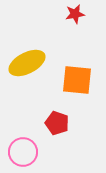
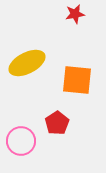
red pentagon: rotated 20 degrees clockwise
pink circle: moved 2 px left, 11 px up
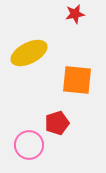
yellow ellipse: moved 2 px right, 10 px up
red pentagon: rotated 15 degrees clockwise
pink circle: moved 8 px right, 4 px down
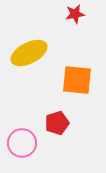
pink circle: moved 7 px left, 2 px up
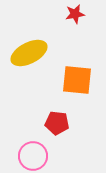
red pentagon: rotated 25 degrees clockwise
pink circle: moved 11 px right, 13 px down
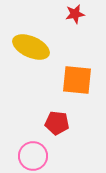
yellow ellipse: moved 2 px right, 6 px up; rotated 51 degrees clockwise
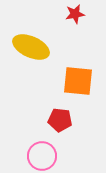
orange square: moved 1 px right, 1 px down
red pentagon: moved 3 px right, 3 px up
pink circle: moved 9 px right
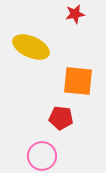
red pentagon: moved 1 px right, 2 px up
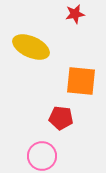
orange square: moved 3 px right
